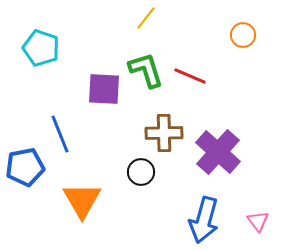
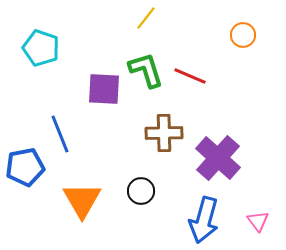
purple cross: moved 6 px down
black circle: moved 19 px down
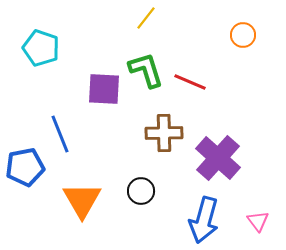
red line: moved 6 px down
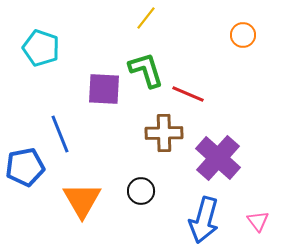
red line: moved 2 px left, 12 px down
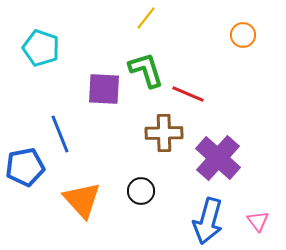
orange triangle: rotated 12 degrees counterclockwise
blue arrow: moved 4 px right, 1 px down
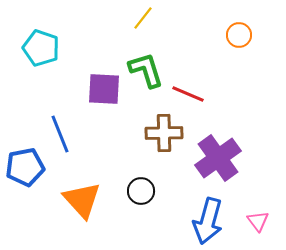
yellow line: moved 3 px left
orange circle: moved 4 px left
purple cross: rotated 12 degrees clockwise
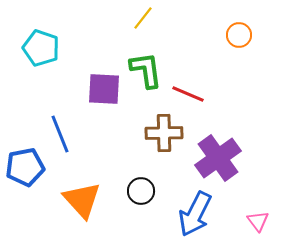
green L-shape: rotated 9 degrees clockwise
blue arrow: moved 13 px left, 7 px up; rotated 12 degrees clockwise
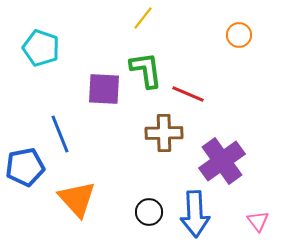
purple cross: moved 4 px right, 3 px down
black circle: moved 8 px right, 21 px down
orange triangle: moved 5 px left, 1 px up
blue arrow: rotated 30 degrees counterclockwise
